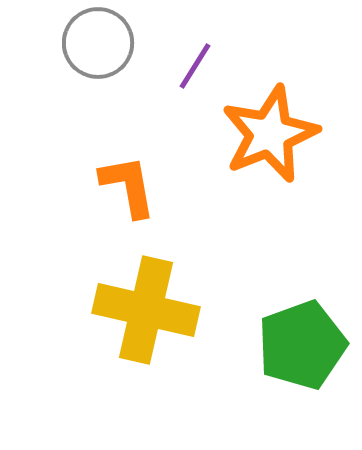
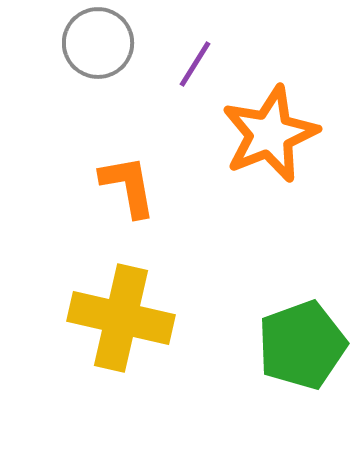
purple line: moved 2 px up
yellow cross: moved 25 px left, 8 px down
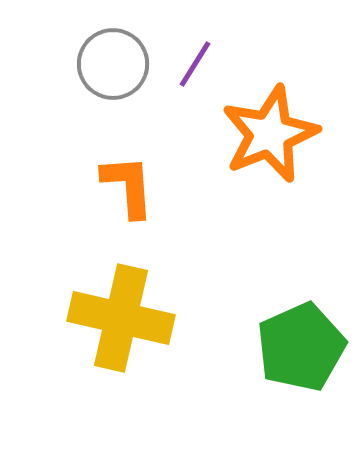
gray circle: moved 15 px right, 21 px down
orange L-shape: rotated 6 degrees clockwise
green pentagon: moved 1 px left, 2 px down; rotated 4 degrees counterclockwise
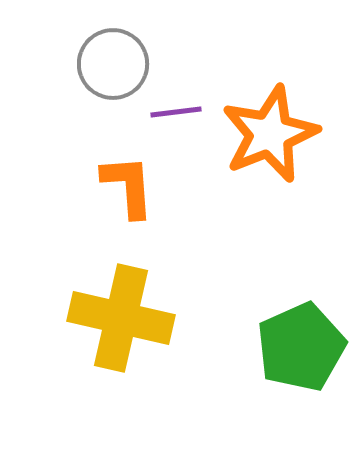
purple line: moved 19 px left, 48 px down; rotated 51 degrees clockwise
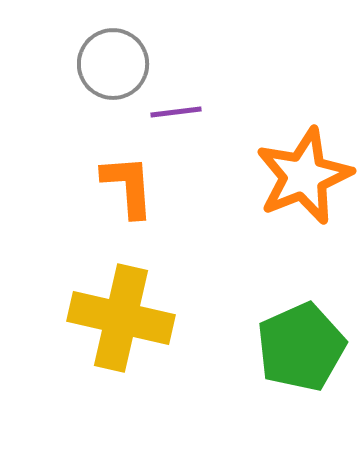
orange star: moved 34 px right, 42 px down
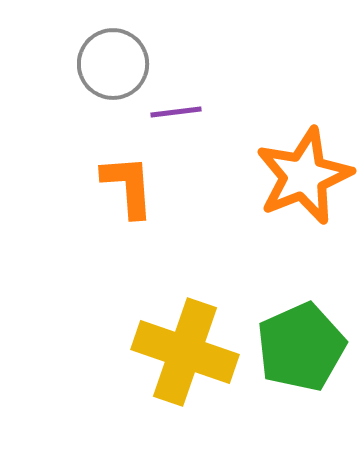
yellow cross: moved 64 px right, 34 px down; rotated 6 degrees clockwise
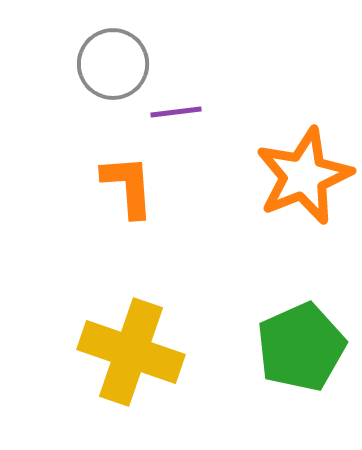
yellow cross: moved 54 px left
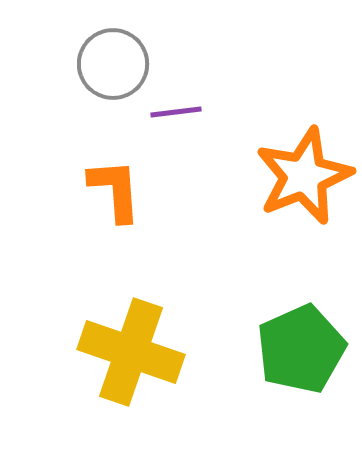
orange L-shape: moved 13 px left, 4 px down
green pentagon: moved 2 px down
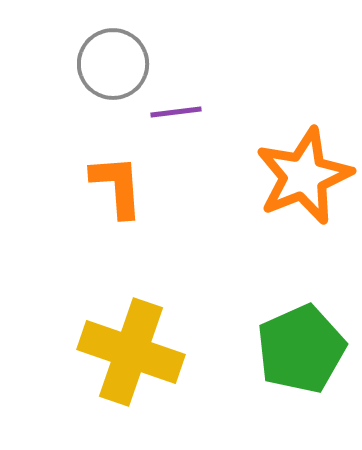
orange L-shape: moved 2 px right, 4 px up
